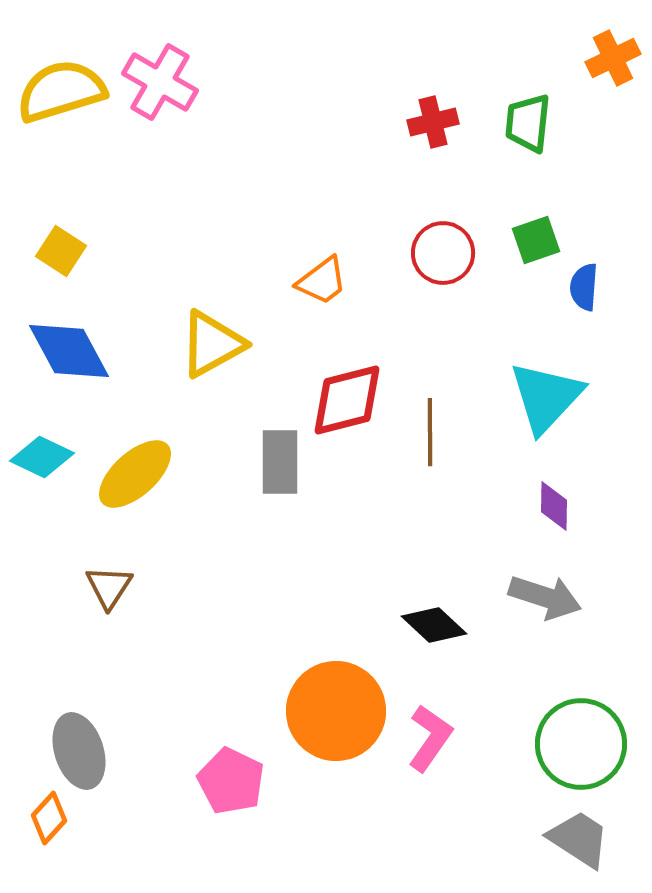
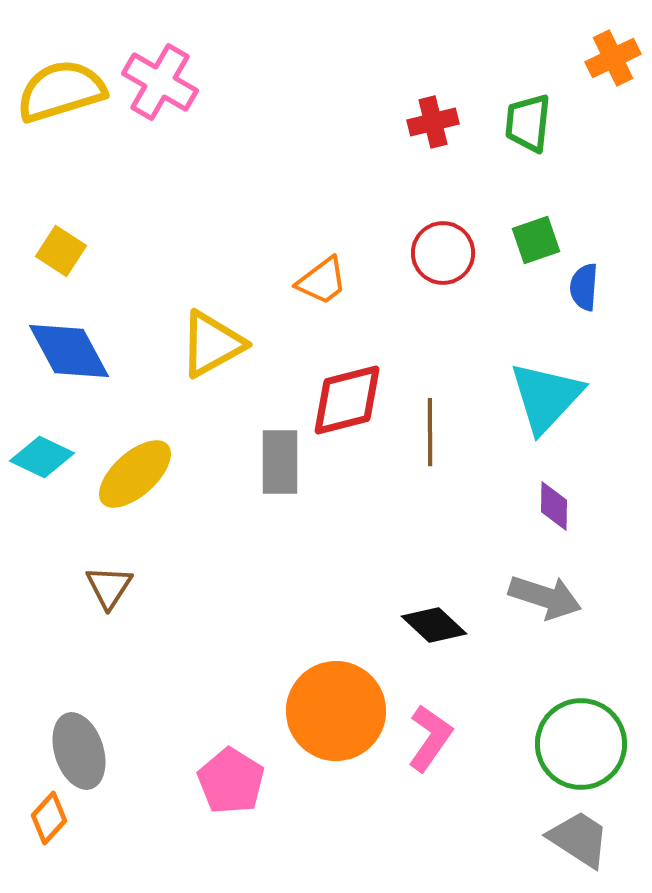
pink pentagon: rotated 6 degrees clockwise
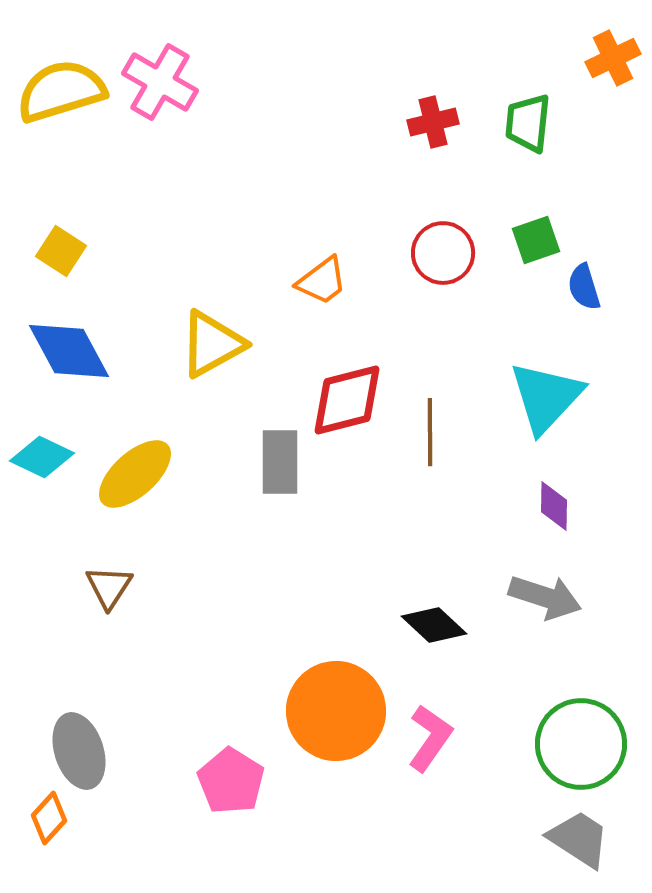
blue semicircle: rotated 21 degrees counterclockwise
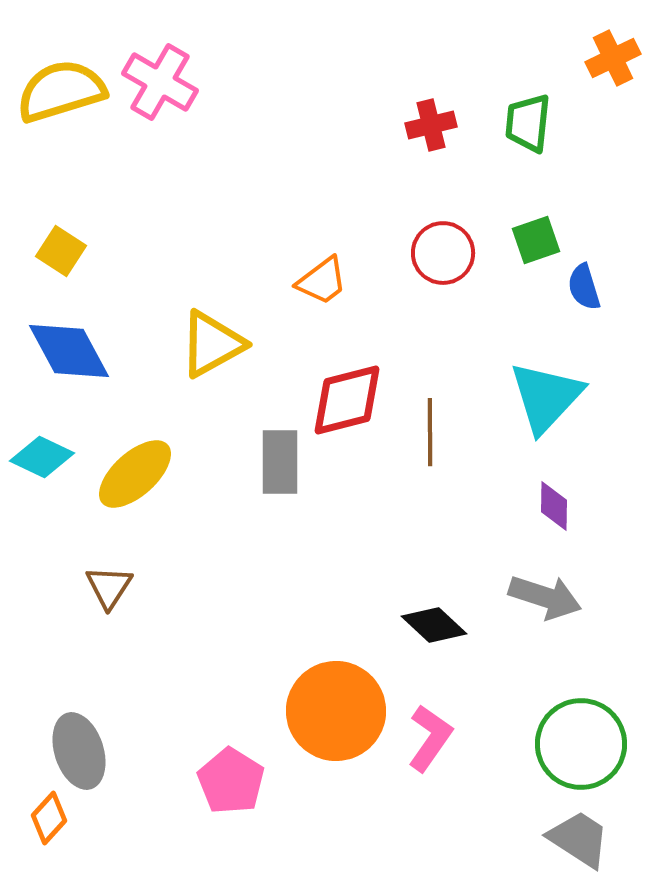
red cross: moved 2 px left, 3 px down
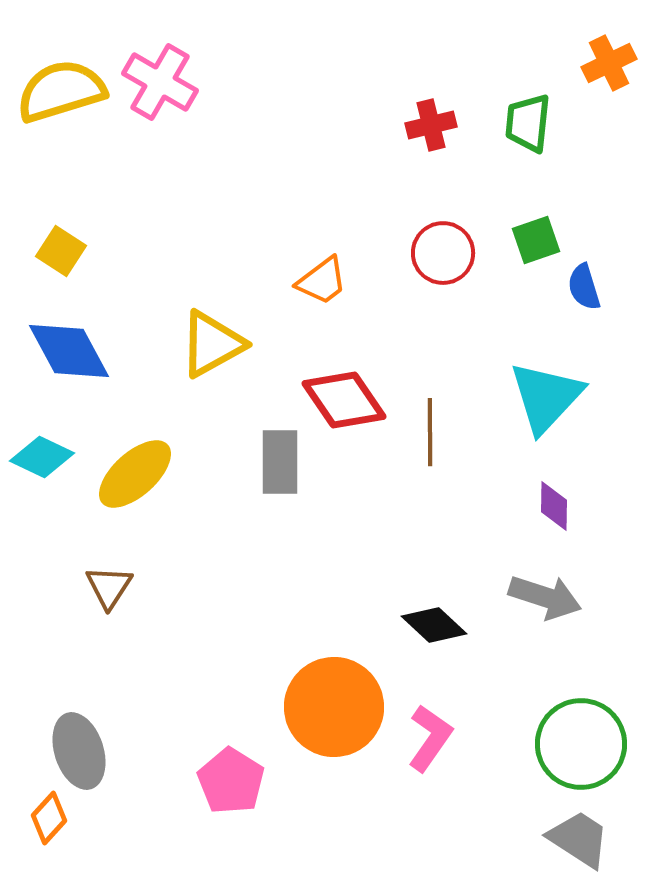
orange cross: moved 4 px left, 5 px down
red diamond: moved 3 px left; rotated 70 degrees clockwise
orange circle: moved 2 px left, 4 px up
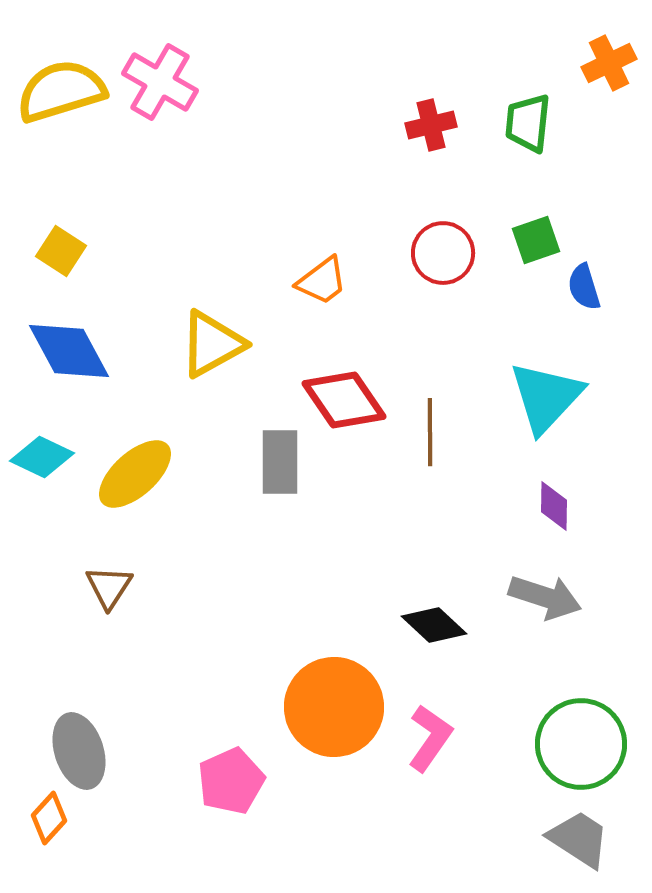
pink pentagon: rotated 16 degrees clockwise
